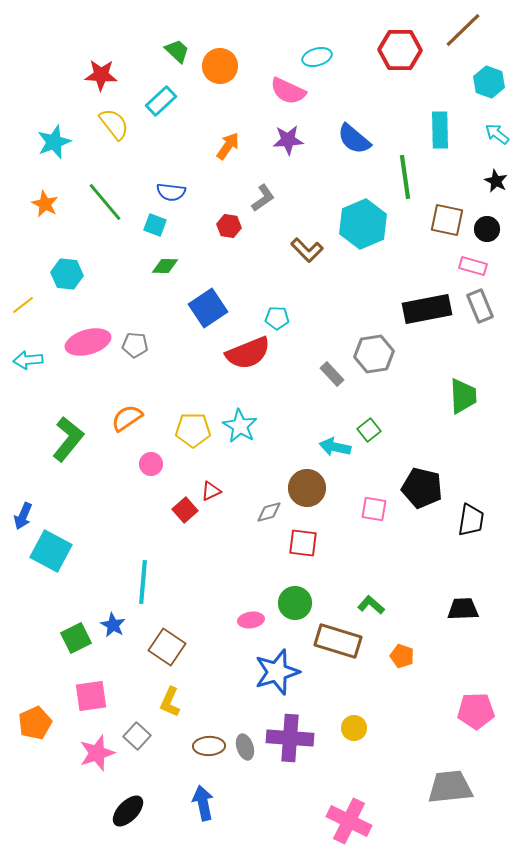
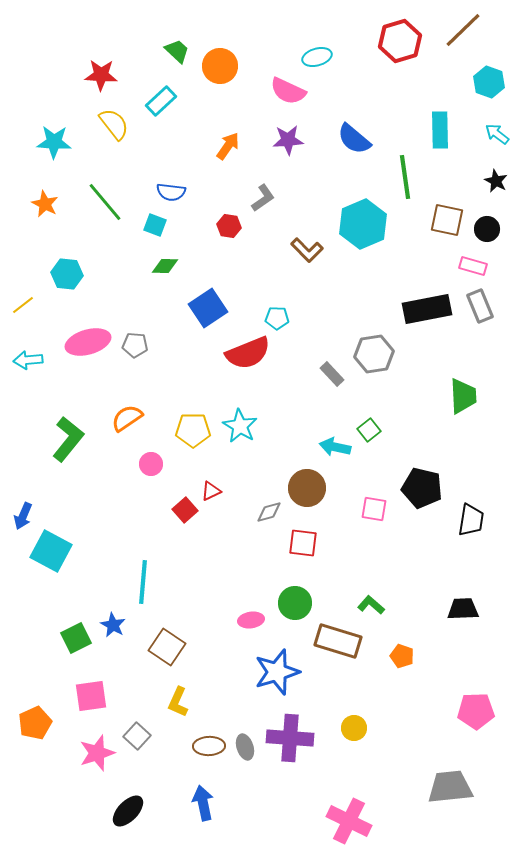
red hexagon at (400, 50): moved 9 px up; rotated 18 degrees counterclockwise
cyan star at (54, 142): rotated 24 degrees clockwise
yellow L-shape at (170, 702): moved 8 px right
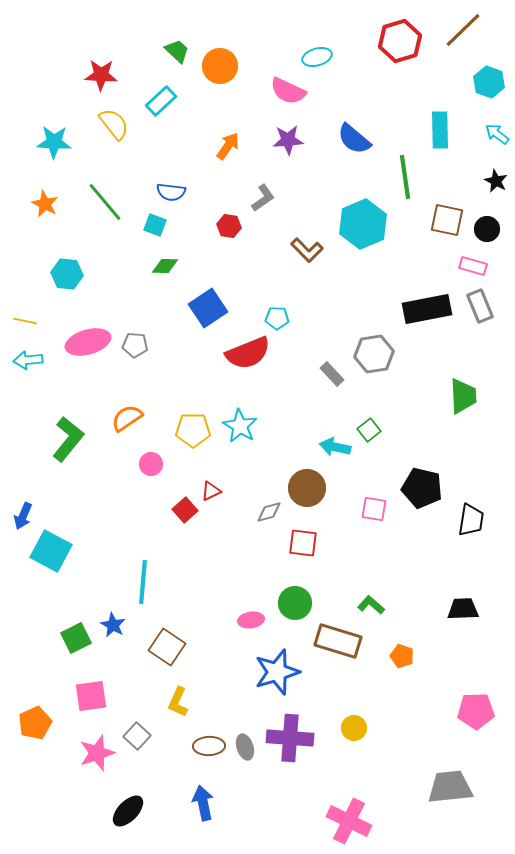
yellow line at (23, 305): moved 2 px right, 16 px down; rotated 50 degrees clockwise
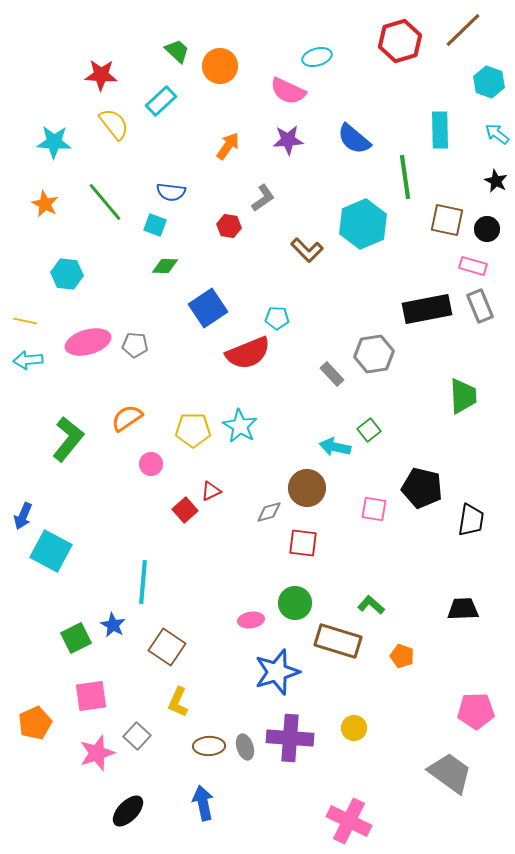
gray trapezoid at (450, 787): moved 14 px up; rotated 42 degrees clockwise
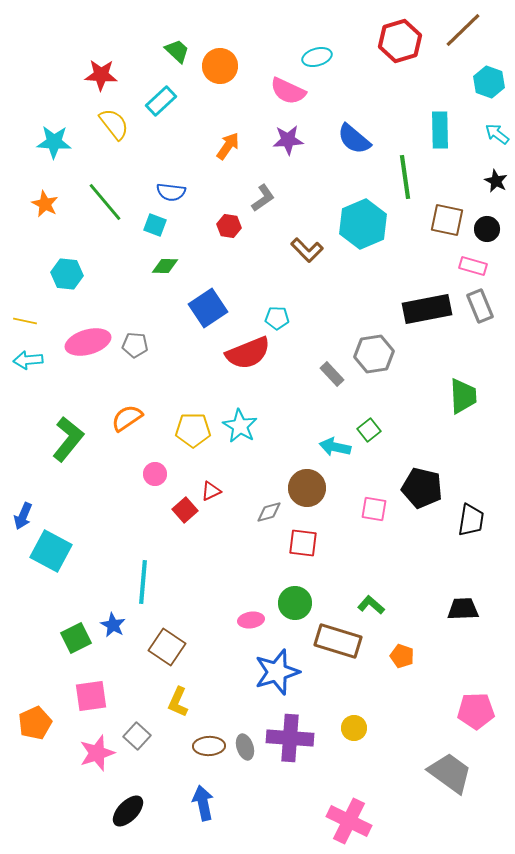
pink circle at (151, 464): moved 4 px right, 10 px down
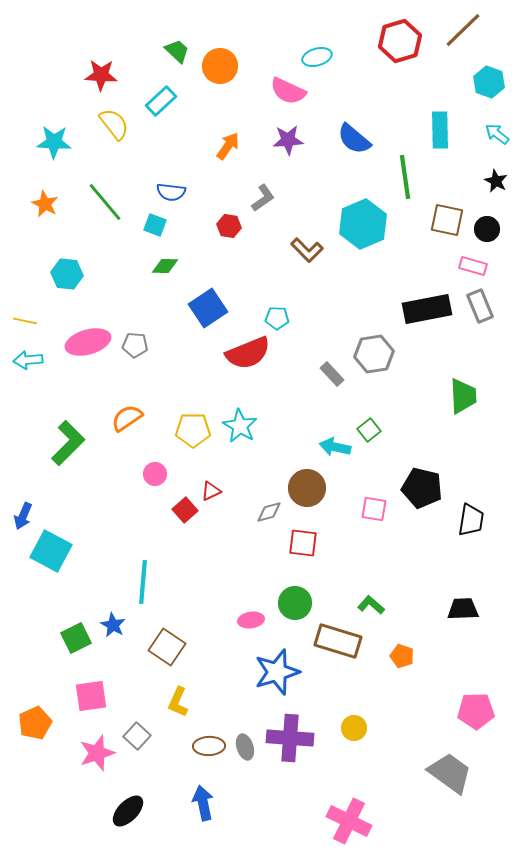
green L-shape at (68, 439): moved 4 px down; rotated 6 degrees clockwise
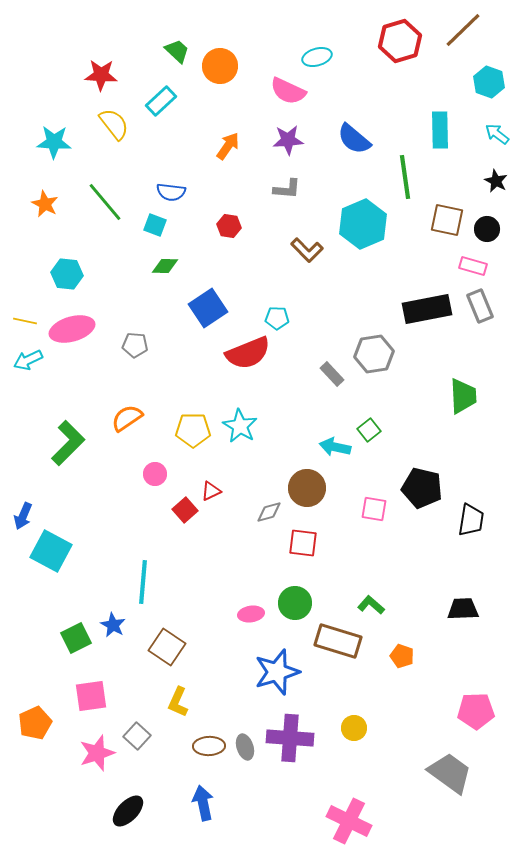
gray L-shape at (263, 198): moved 24 px right, 9 px up; rotated 40 degrees clockwise
pink ellipse at (88, 342): moved 16 px left, 13 px up
cyan arrow at (28, 360): rotated 20 degrees counterclockwise
pink ellipse at (251, 620): moved 6 px up
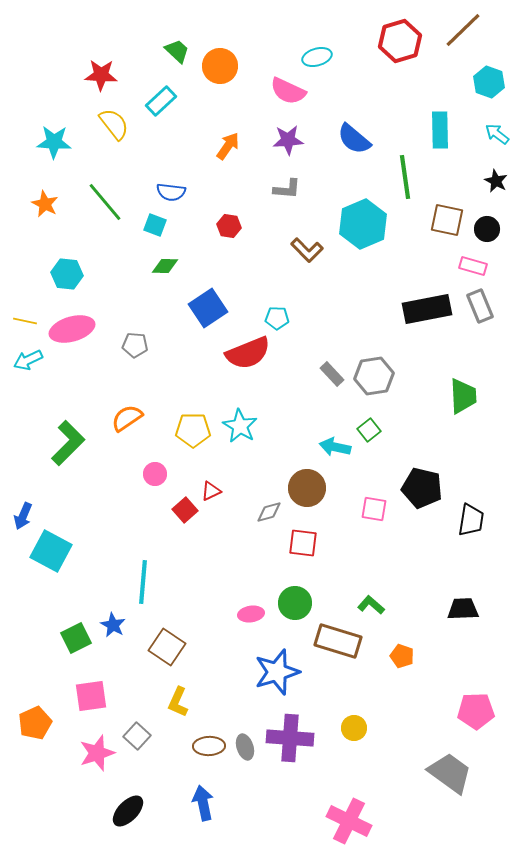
gray hexagon at (374, 354): moved 22 px down
